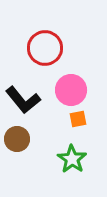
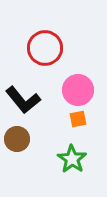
pink circle: moved 7 px right
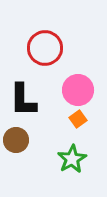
black L-shape: rotated 39 degrees clockwise
orange square: rotated 24 degrees counterclockwise
brown circle: moved 1 px left, 1 px down
green star: rotated 8 degrees clockwise
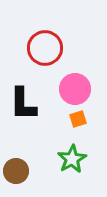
pink circle: moved 3 px left, 1 px up
black L-shape: moved 4 px down
orange square: rotated 18 degrees clockwise
brown circle: moved 31 px down
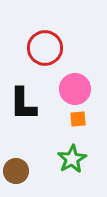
orange square: rotated 12 degrees clockwise
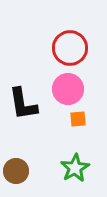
red circle: moved 25 px right
pink circle: moved 7 px left
black L-shape: rotated 9 degrees counterclockwise
green star: moved 3 px right, 9 px down
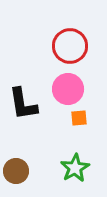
red circle: moved 2 px up
orange square: moved 1 px right, 1 px up
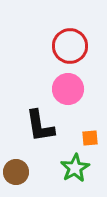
black L-shape: moved 17 px right, 22 px down
orange square: moved 11 px right, 20 px down
brown circle: moved 1 px down
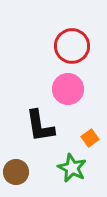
red circle: moved 2 px right
orange square: rotated 30 degrees counterclockwise
green star: moved 3 px left; rotated 16 degrees counterclockwise
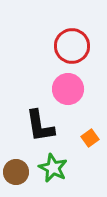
green star: moved 19 px left
